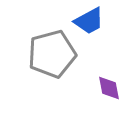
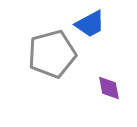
blue trapezoid: moved 1 px right, 3 px down
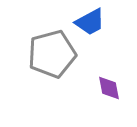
blue trapezoid: moved 2 px up
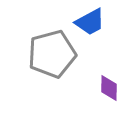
purple diamond: rotated 12 degrees clockwise
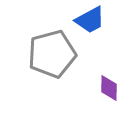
blue trapezoid: moved 2 px up
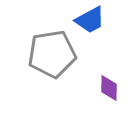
gray pentagon: rotated 6 degrees clockwise
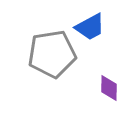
blue trapezoid: moved 7 px down
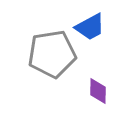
purple diamond: moved 11 px left, 3 px down
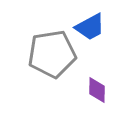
purple diamond: moved 1 px left, 1 px up
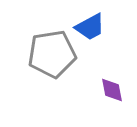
purple diamond: moved 15 px right; rotated 12 degrees counterclockwise
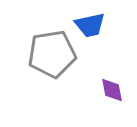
blue trapezoid: moved 2 px up; rotated 16 degrees clockwise
